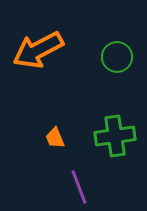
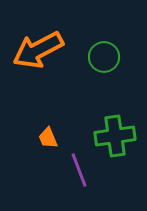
green circle: moved 13 px left
orange trapezoid: moved 7 px left
purple line: moved 17 px up
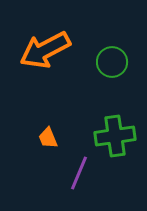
orange arrow: moved 7 px right
green circle: moved 8 px right, 5 px down
purple line: moved 3 px down; rotated 44 degrees clockwise
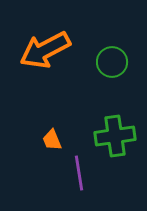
orange trapezoid: moved 4 px right, 2 px down
purple line: rotated 32 degrees counterclockwise
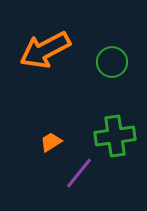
orange trapezoid: moved 1 px left, 2 px down; rotated 80 degrees clockwise
purple line: rotated 48 degrees clockwise
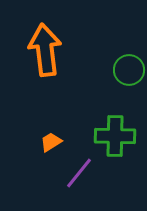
orange arrow: rotated 111 degrees clockwise
green circle: moved 17 px right, 8 px down
green cross: rotated 9 degrees clockwise
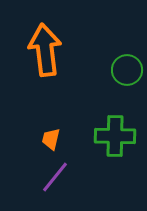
green circle: moved 2 px left
orange trapezoid: moved 3 px up; rotated 45 degrees counterclockwise
purple line: moved 24 px left, 4 px down
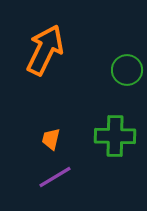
orange arrow: rotated 33 degrees clockwise
purple line: rotated 20 degrees clockwise
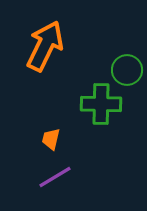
orange arrow: moved 4 px up
green cross: moved 14 px left, 32 px up
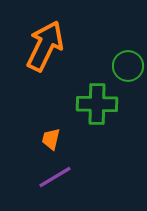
green circle: moved 1 px right, 4 px up
green cross: moved 4 px left
